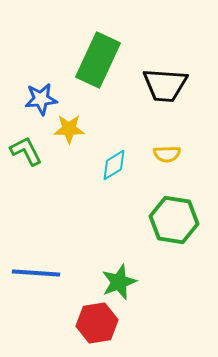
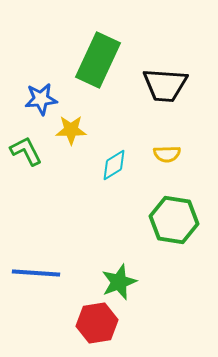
yellow star: moved 2 px right, 1 px down
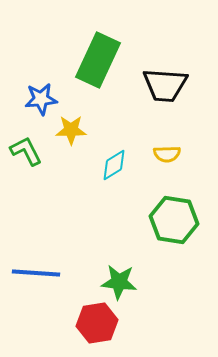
green star: rotated 27 degrees clockwise
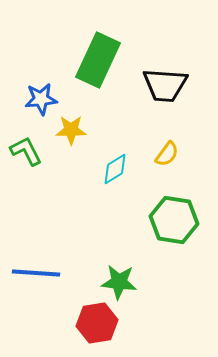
yellow semicircle: rotated 52 degrees counterclockwise
cyan diamond: moved 1 px right, 4 px down
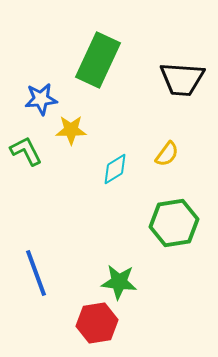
black trapezoid: moved 17 px right, 6 px up
green hexagon: moved 3 px down; rotated 18 degrees counterclockwise
blue line: rotated 66 degrees clockwise
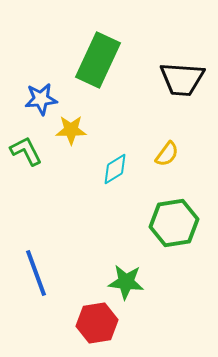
green star: moved 7 px right
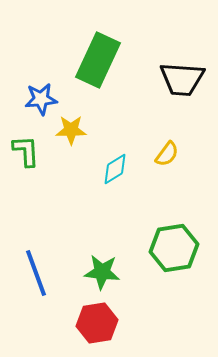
green L-shape: rotated 24 degrees clockwise
green hexagon: moved 25 px down
green star: moved 24 px left, 10 px up
